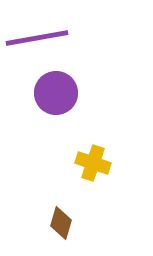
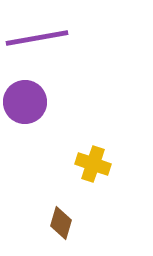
purple circle: moved 31 px left, 9 px down
yellow cross: moved 1 px down
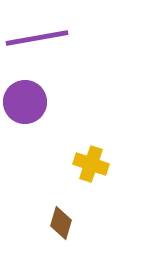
yellow cross: moved 2 px left
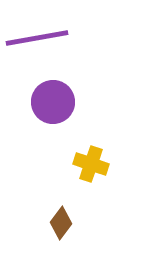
purple circle: moved 28 px right
brown diamond: rotated 20 degrees clockwise
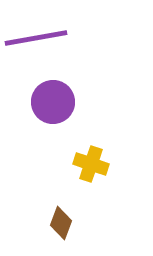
purple line: moved 1 px left
brown diamond: rotated 16 degrees counterclockwise
